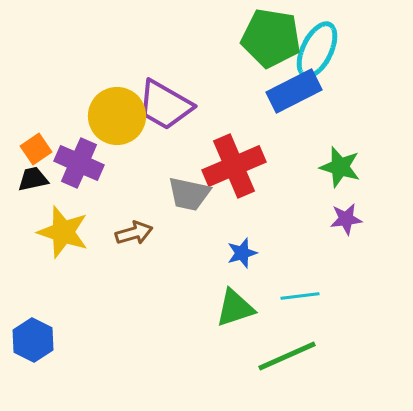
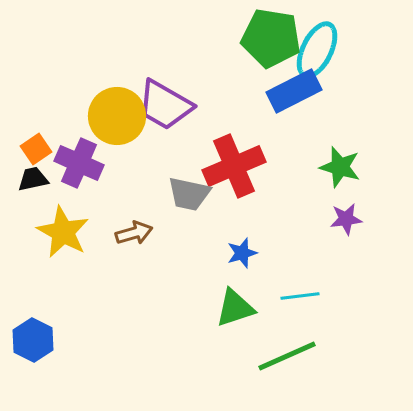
yellow star: rotated 10 degrees clockwise
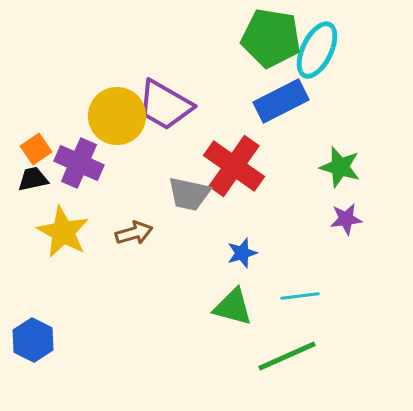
blue rectangle: moved 13 px left, 10 px down
red cross: rotated 32 degrees counterclockwise
green triangle: moved 2 px left, 1 px up; rotated 33 degrees clockwise
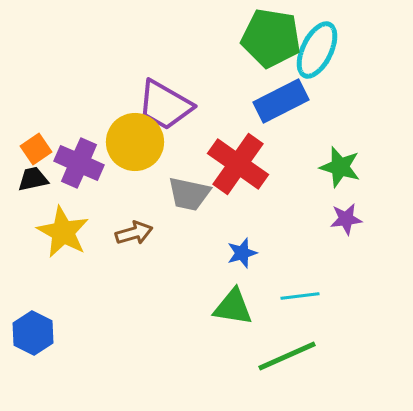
yellow circle: moved 18 px right, 26 px down
red cross: moved 4 px right, 2 px up
green triangle: rotated 6 degrees counterclockwise
blue hexagon: moved 7 px up
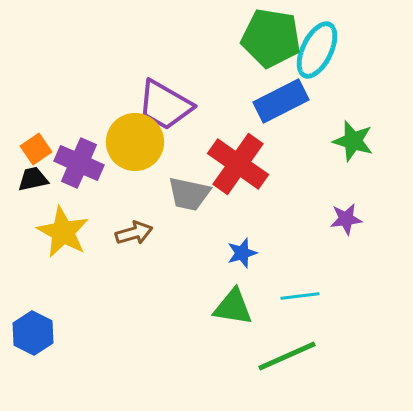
green star: moved 13 px right, 26 px up
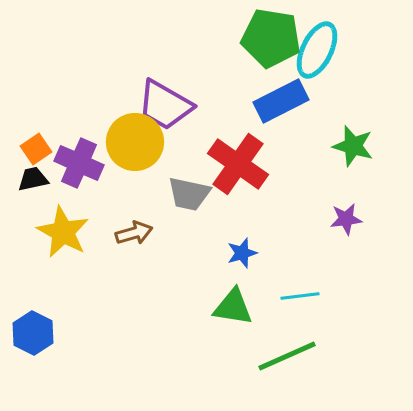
green star: moved 5 px down
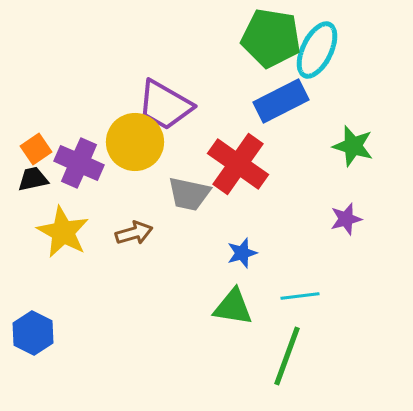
purple star: rotated 8 degrees counterclockwise
green line: rotated 46 degrees counterclockwise
